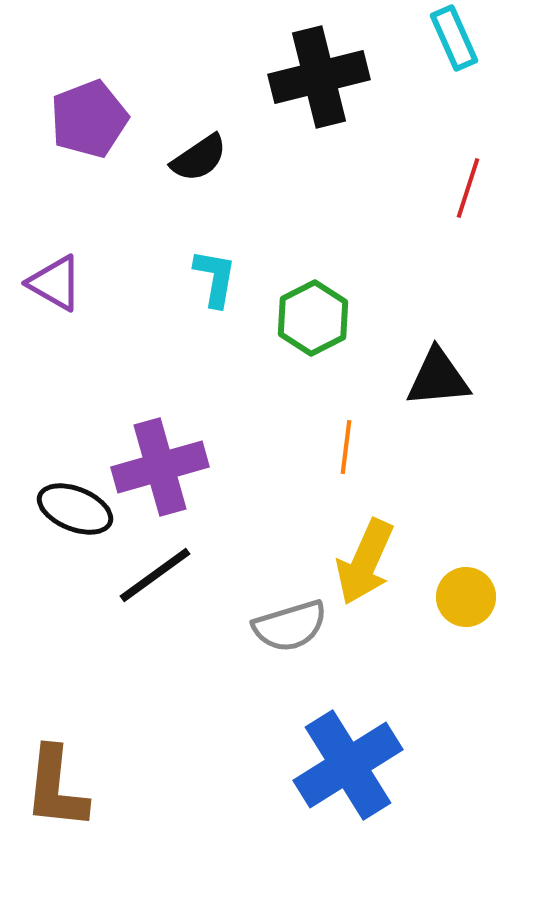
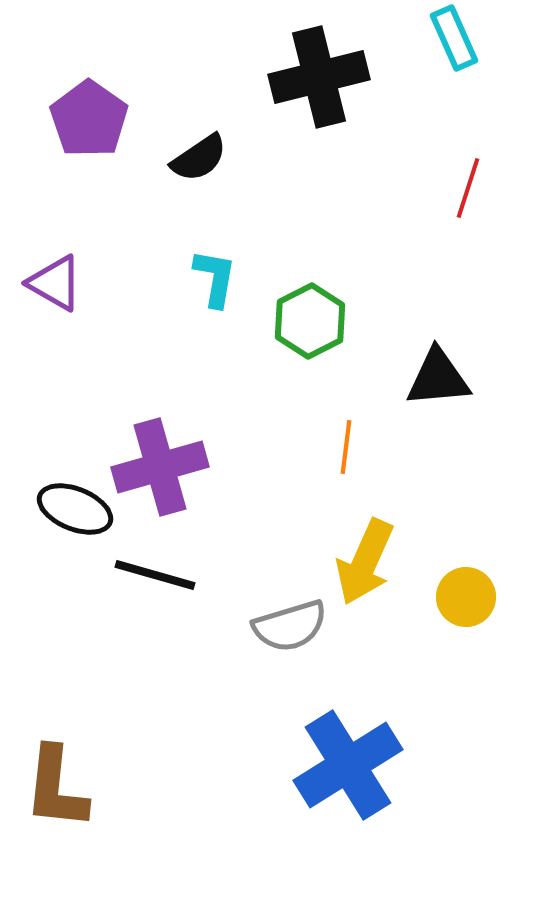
purple pentagon: rotated 16 degrees counterclockwise
green hexagon: moved 3 px left, 3 px down
black line: rotated 52 degrees clockwise
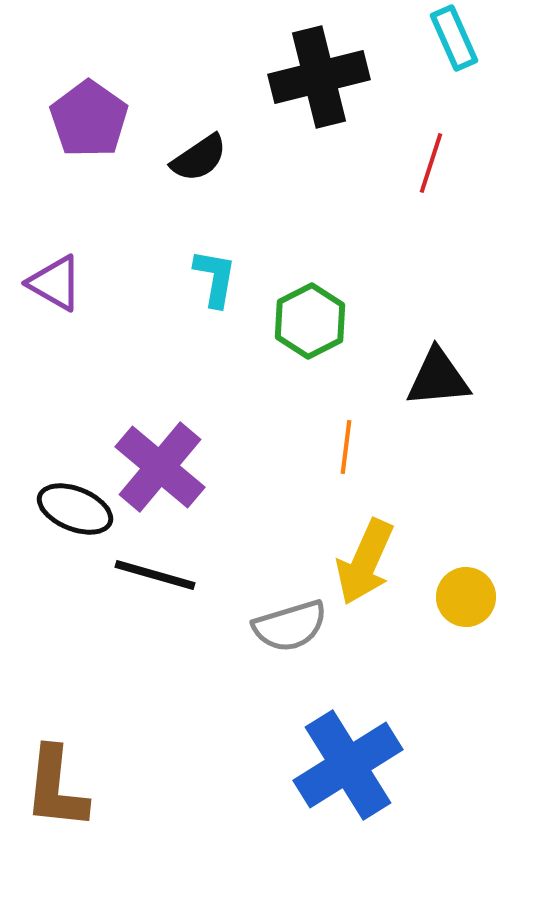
red line: moved 37 px left, 25 px up
purple cross: rotated 34 degrees counterclockwise
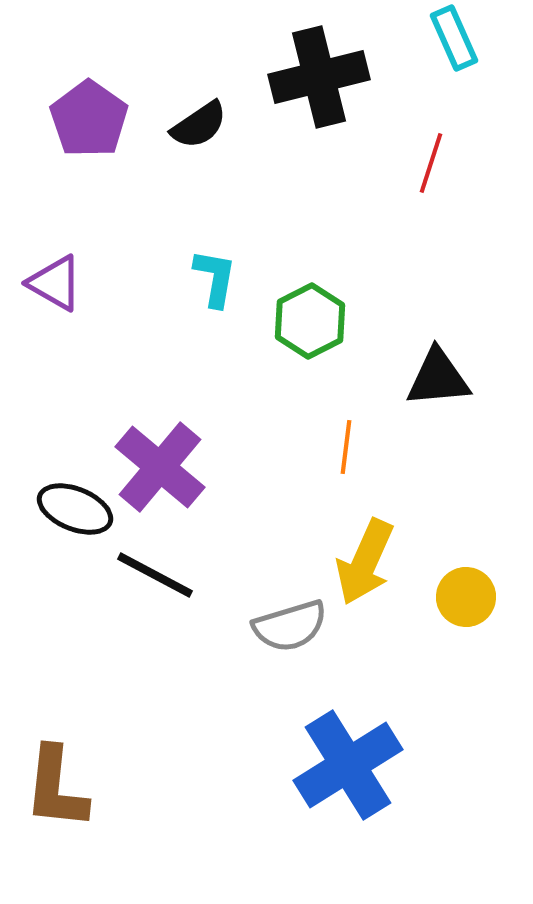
black semicircle: moved 33 px up
black line: rotated 12 degrees clockwise
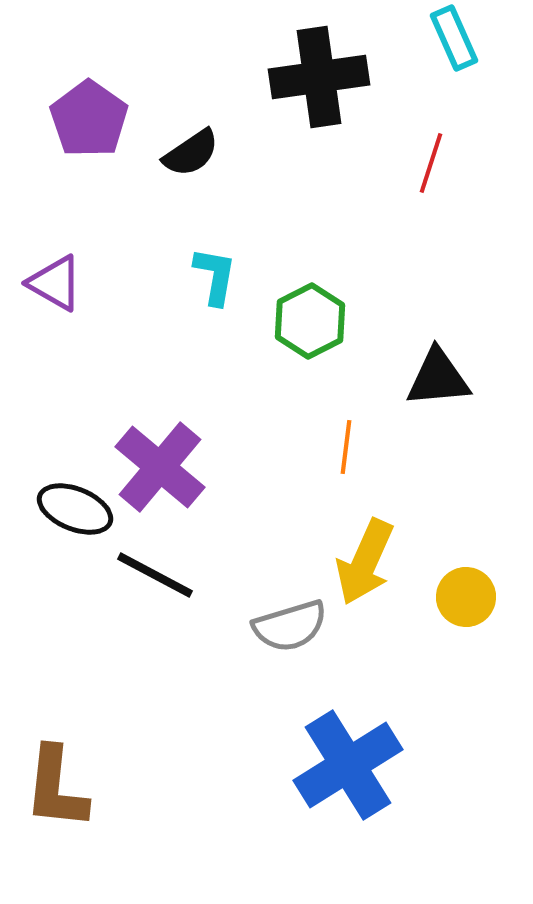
black cross: rotated 6 degrees clockwise
black semicircle: moved 8 px left, 28 px down
cyan L-shape: moved 2 px up
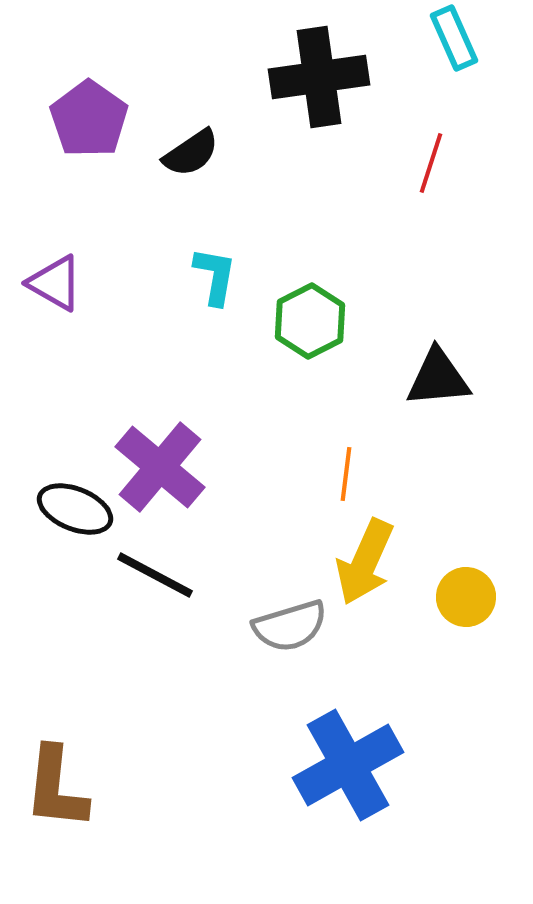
orange line: moved 27 px down
blue cross: rotated 3 degrees clockwise
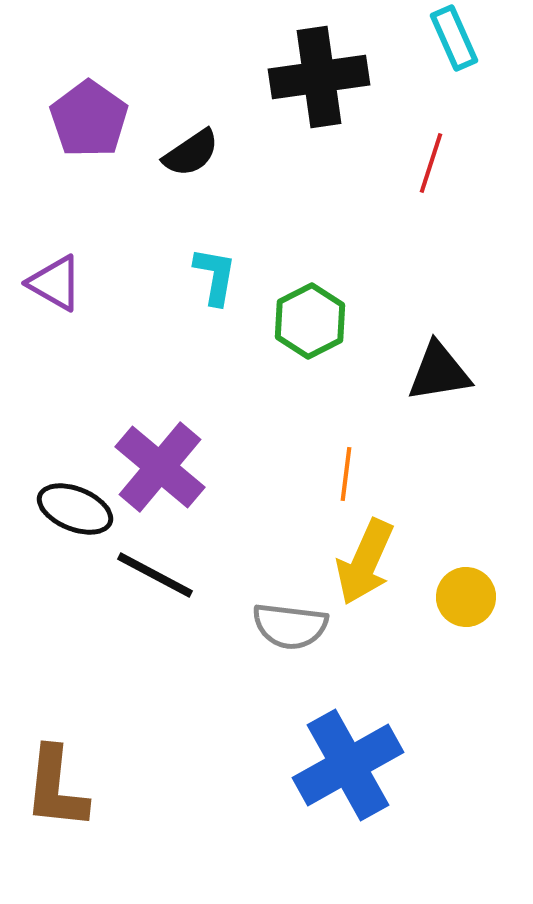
black triangle: moved 1 px right, 6 px up; rotated 4 degrees counterclockwise
gray semicircle: rotated 24 degrees clockwise
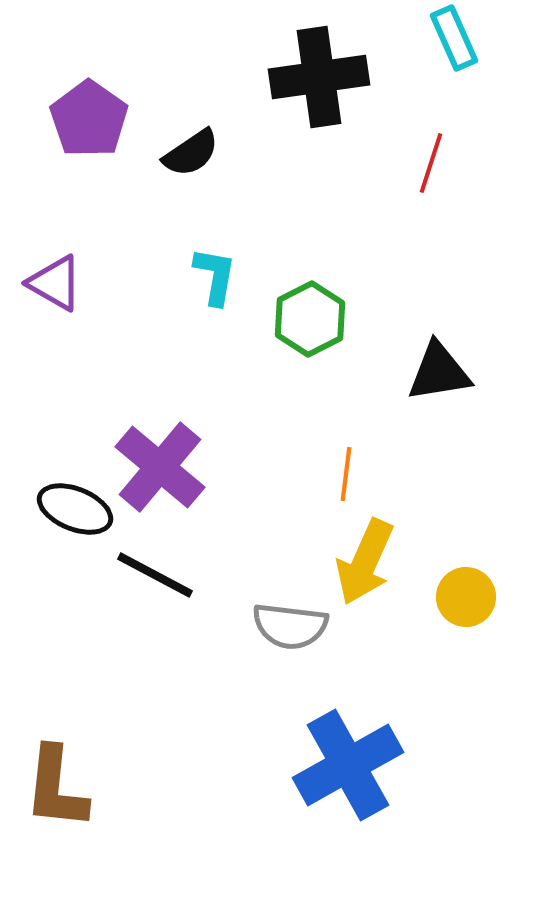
green hexagon: moved 2 px up
